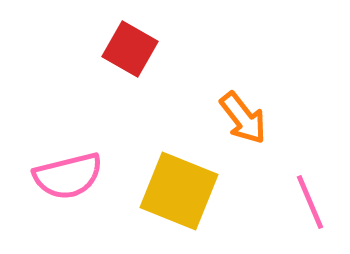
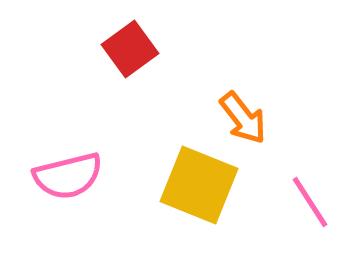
red square: rotated 24 degrees clockwise
yellow square: moved 20 px right, 6 px up
pink line: rotated 10 degrees counterclockwise
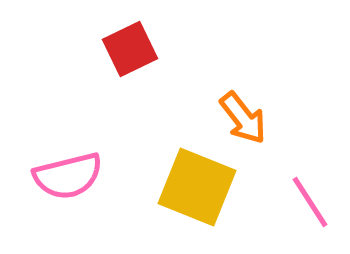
red square: rotated 10 degrees clockwise
yellow square: moved 2 px left, 2 px down
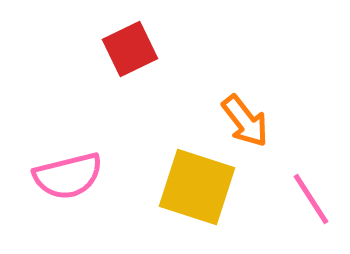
orange arrow: moved 2 px right, 3 px down
yellow square: rotated 4 degrees counterclockwise
pink line: moved 1 px right, 3 px up
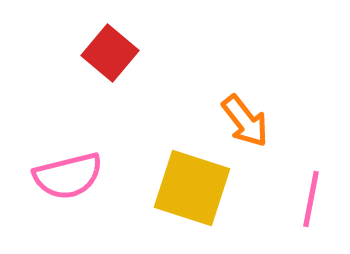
red square: moved 20 px left, 4 px down; rotated 24 degrees counterclockwise
yellow square: moved 5 px left, 1 px down
pink line: rotated 44 degrees clockwise
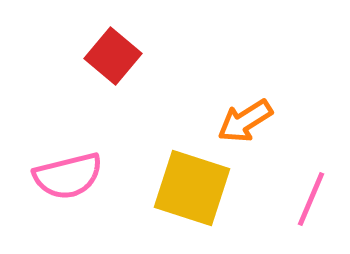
red square: moved 3 px right, 3 px down
orange arrow: rotated 96 degrees clockwise
pink line: rotated 12 degrees clockwise
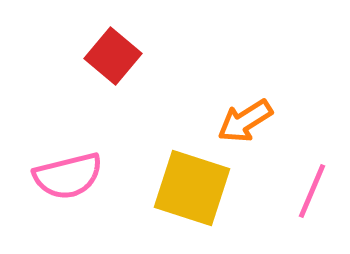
pink line: moved 1 px right, 8 px up
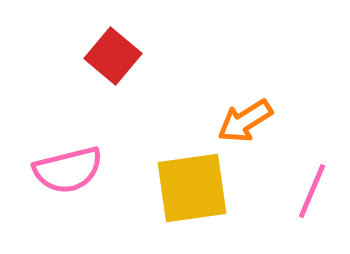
pink semicircle: moved 6 px up
yellow square: rotated 26 degrees counterclockwise
